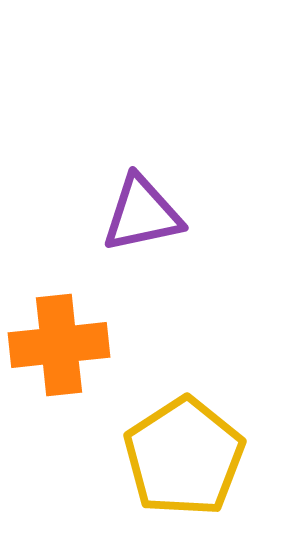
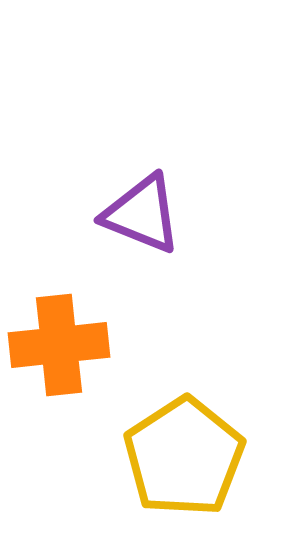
purple triangle: rotated 34 degrees clockwise
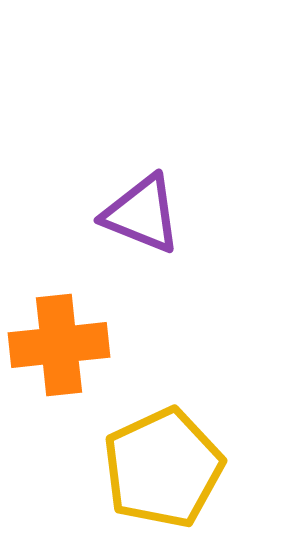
yellow pentagon: moved 21 px left, 11 px down; rotated 8 degrees clockwise
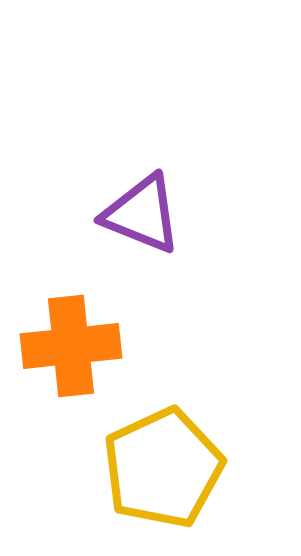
orange cross: moved 12 px right, 1 px down
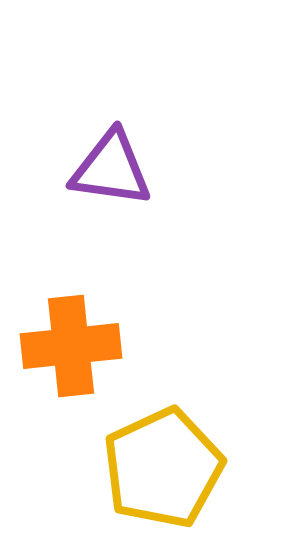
purple triangle: moved 31 px left, 45 px up; rotated 14 degrees counterclockwise
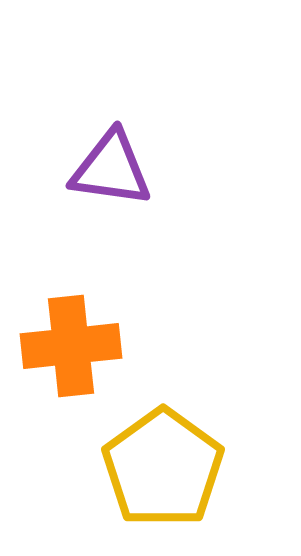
yellow pentagon: rotated 11 degrees counterclockwise
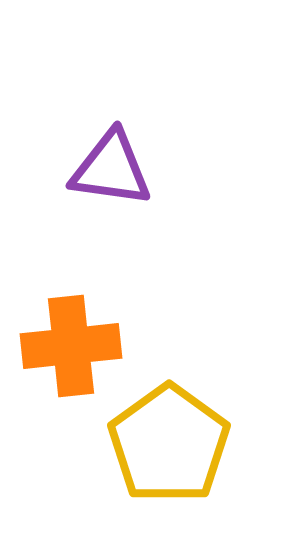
yellow pentagon: moved 6 px right, 24 px up
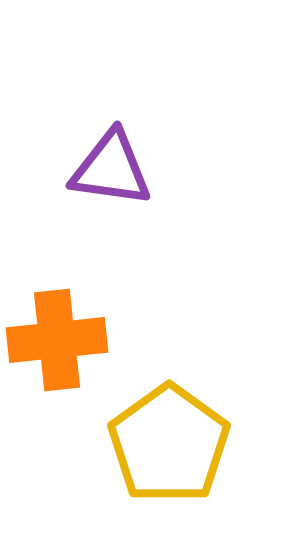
orange cross: moved 14 px left, 6 px up
